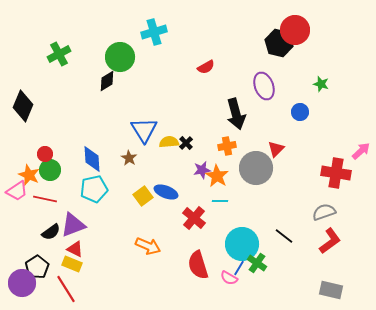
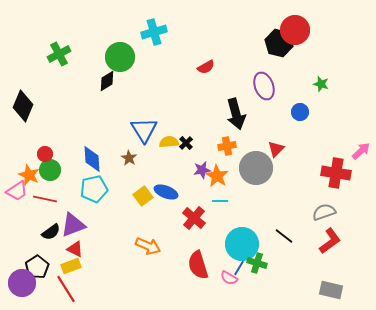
green cross at (257, 263): rotated 18 degrees counterclockwise
yellow rectangle at (72, 264): moved 1 px left, 2 px down; rotated 42 degrees counterclockwise
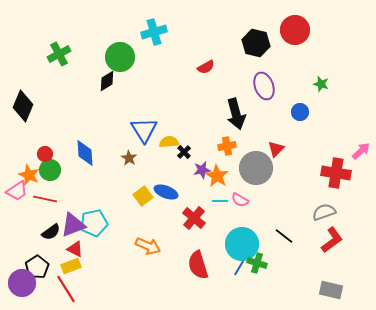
black hexagon at (279, 43): moved 23 px left
black cross at (186, 143): moved 2 px left, 9 px down
blue diamond at (92, 159): moved 7 px left, 6 px up
cyan pentagon at (94, 189): moved 34 px down
red L-shape at (330, 241): moved 2 px right, 1 px up
pink semicircle at (229, 278): moved 11 px right, 78 px up
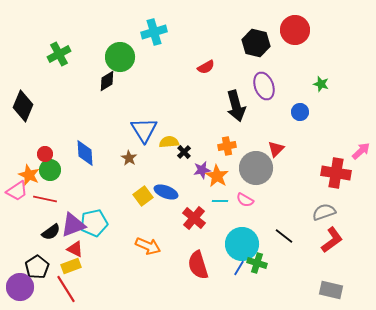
black arrow at (236, 114): moved 8 px up
pink semicircle at (240, 200): moved 5 px right
purple circle at (22, 283): moved 2 px left, 4 px down
